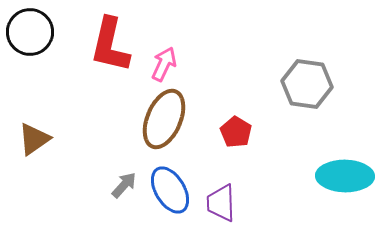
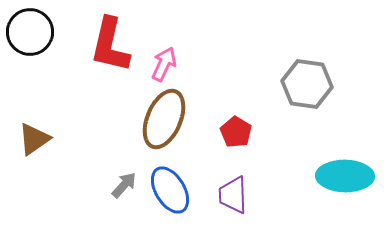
purple trapezoid: moved 12 px right, 8 px up
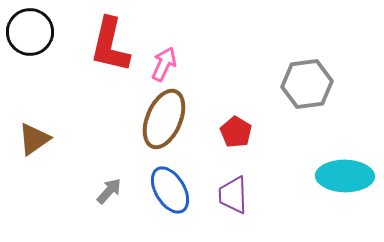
gray hexagon: rotated 15 degrees counterclockwise
gray arrow: moved 15 px left, 6 px down
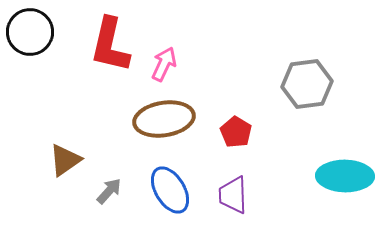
brown ellipse: rotated 58 degrees clockwise
brown triangle: moved 31 px right, 21 px down
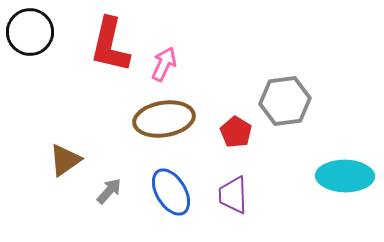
gray hexagon: moved 22 px left, 17 px down
blue ellipse: moved 1 px right, 2 px down
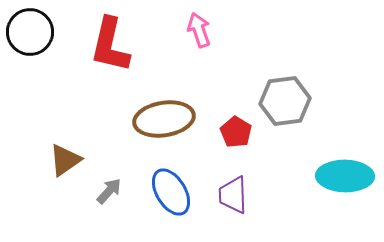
pink arrow: moved 35 px right, 34 px up; rotated 44 degrees counterclockwise
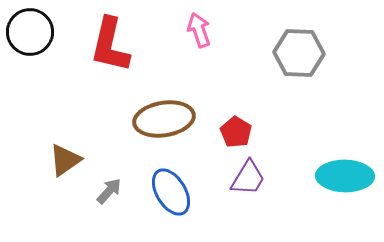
gray hexagon: moved 14 px right, 48 px up; rotated 9 degrees clockwise
purple trapezoid: moved 15 px right, 17 px up; rotated 147 degrees counterclockwise
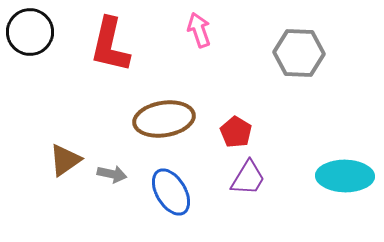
gray arrow: moved 3 px right, 17 px up; rotated 60 degrees clockwise
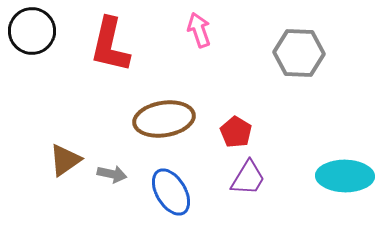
black circle: moved 2 px right, 1 px up
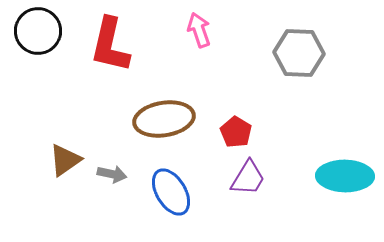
black circle: moved 6 px right
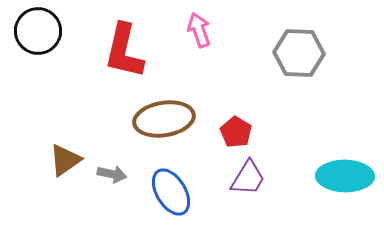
red L-shape: moved 14 px right, 6 px down
